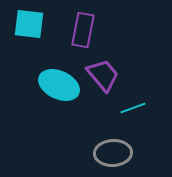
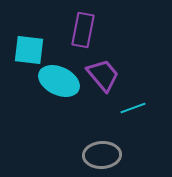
cyan square: moved 26 px down
cyan ellipse: moved 4 px up
gray ellipse: moved 11 px left, 2 px down
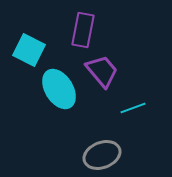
cyan square: rotated 20 degrees clockwise
purple trapezoid: moved 1 px left, 4 px up
cyan ellipse: moved 8 px down; rotated 33 degrees clockwise
gray ellipse: rotated 18 degrees counterclockwise
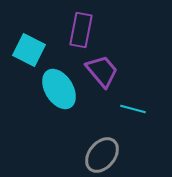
purple rectangle: moved 2 px left
cyan line: moved 1 px down; rotated 35 degrees clockwise
gray ellipse: rotated 30 degrees counterclockwise
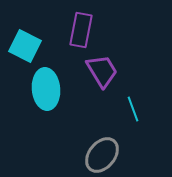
cyan square: moved 4 px left, 4 px up
purple trapezoid: rotated 9 degrees clockwise
cyan ellipse: moved 13 px left; rotated 27 degrees clockwise
cyan line: rotated 55 degrees clockwise
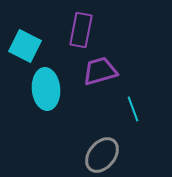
purple trapezoid: moved 2 px left; rotated 75 degrees counterclockwise
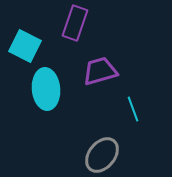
purple rectangle: moved 6 px left, 7 px up; rotated 8 degrees clockwise
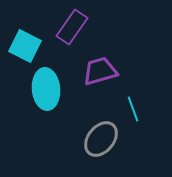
purple rectangle: moved 3 px left, 4 px down; rotated 16 degrees clockwise
gray ellipse: moved 1 px left, 16 px up
